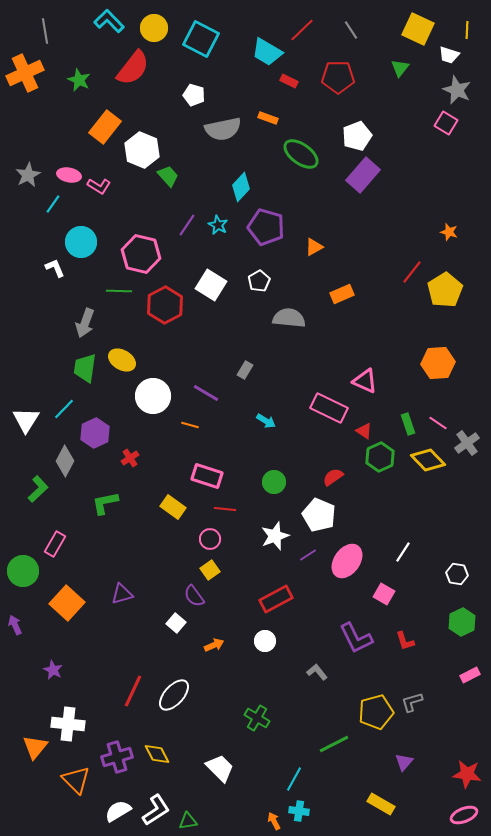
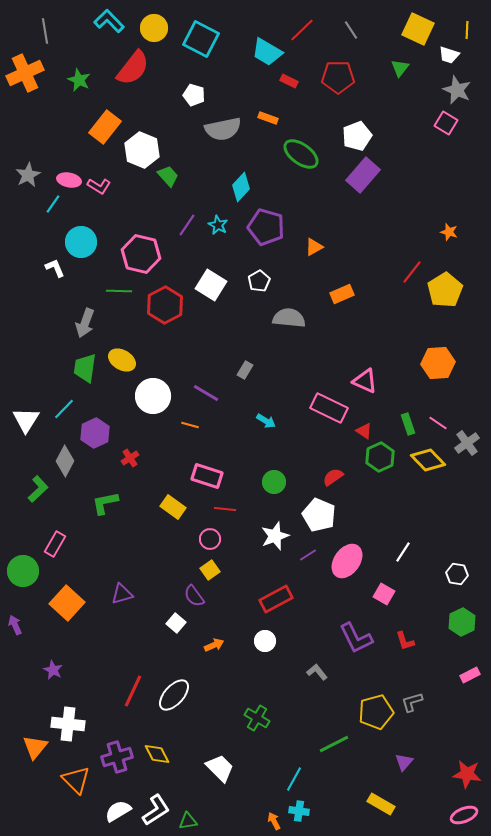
pink ellipse at (69, 175): moved 5 px down
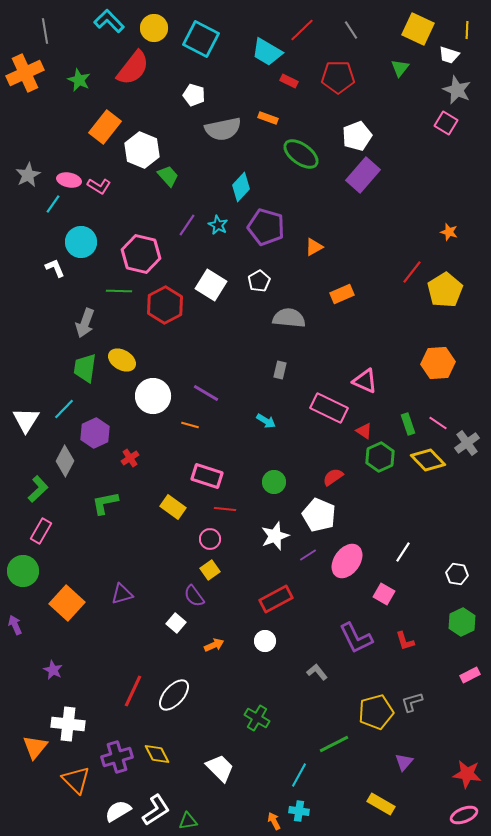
gray rectangle at (245, 370): moved 35 px right; rotated 18 degrees counterclockwise
pink rectangle at (55, 544): moved 14 px left, 13 px up
cyan line at (294, 779): moved 5 px right, 4 px up
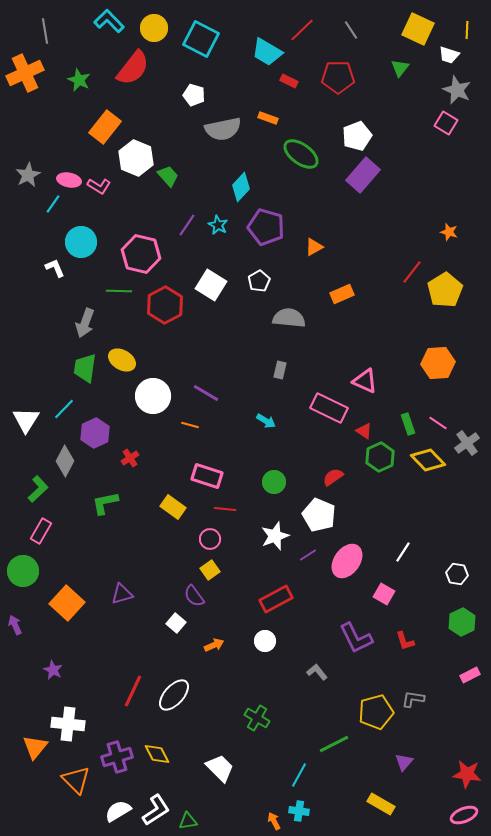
white hexagon at (142, 150): moved 6 px left, 8 px down
gray L-shape at (412, 702): moved 1 px right, 3 px up; rotated 25 degrees clockwise
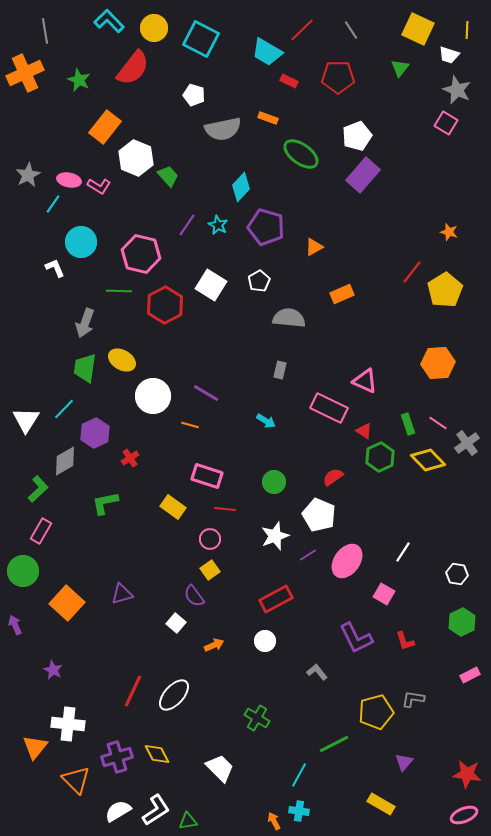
gray diamond at (65, 461): rotated 32 degrees clockwise
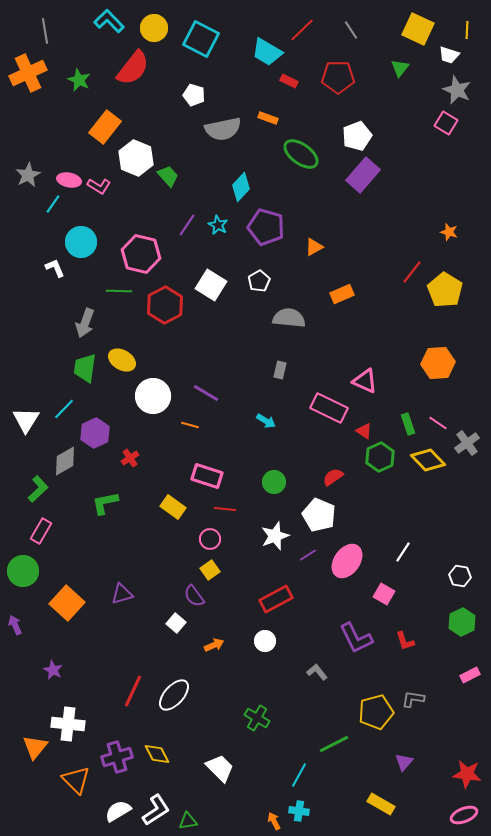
orange cross at (25, 73): moved 3 px right
yellow pentagon at (445, 290): rotated 8 degrees counterclockwise
white hexagon at (457, 574): moved 3 px right, 2 px down
